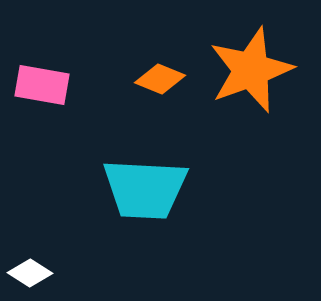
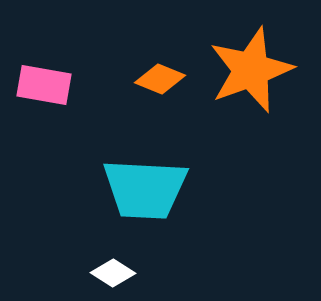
pink rectangle: moved 2 px right
white diamond: moved 83 px right
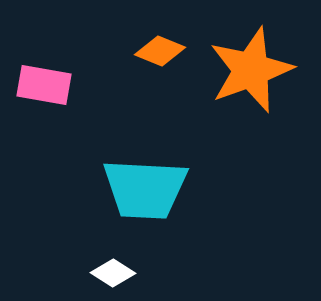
orange diamond: moved 28 px up
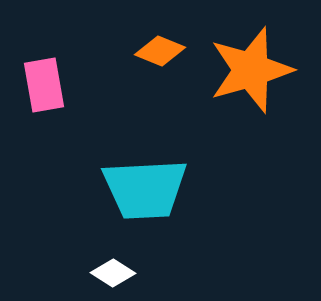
orange star: rotated 4 degrees clockwise
pink rectangle: rotated 70 degrees clockwise
cyan trapezoid: rotated 6 degrees counterclockwise
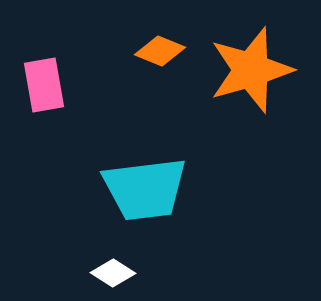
cyan trapezoid: rotated 4 degrees counterclockwise
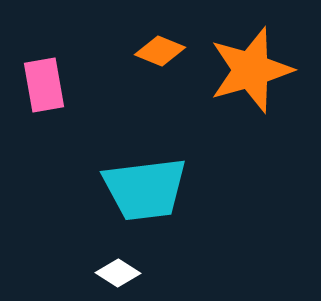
white diamond: moved 5 px right
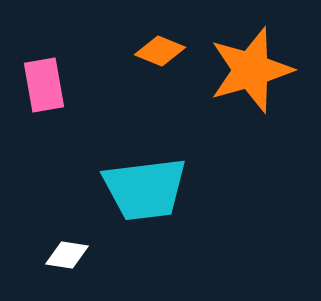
white diamond: moved 51 px left, 18 px up; rotated 24 degrees counterclockwise
